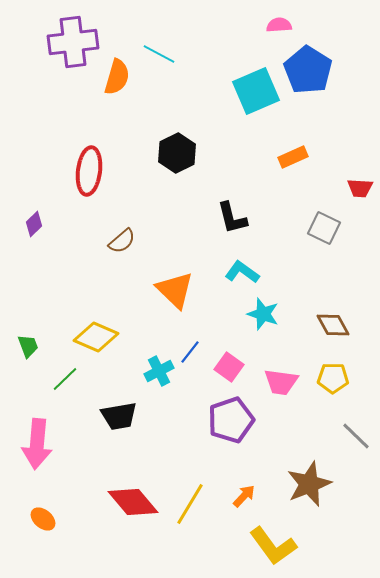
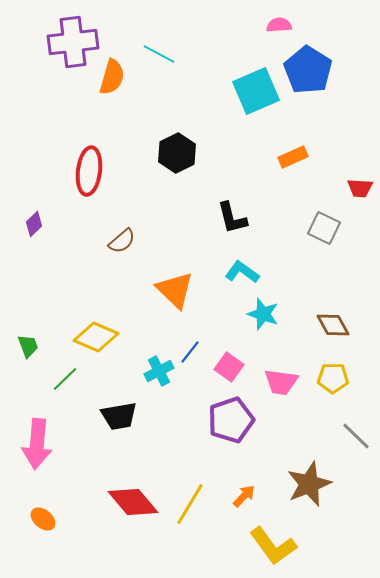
orange semicircle: moved 5 px left
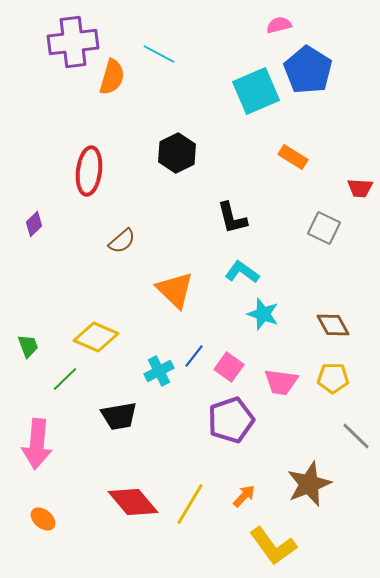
pink semicircle: rotated 10 degrees counterclockwise
orange rectangle: rotated 56 degrees clockwise
blue line: moved 4 px right, 4 px down
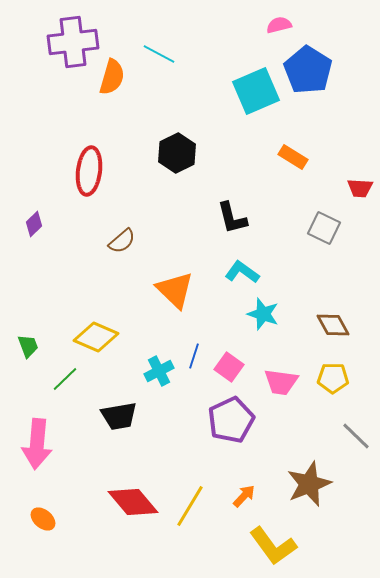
blue line: rotated 20 degrees counterclockwise
purple pentagon: rotated 6 degrees counterclockwise
yellow line: moved 2 px down
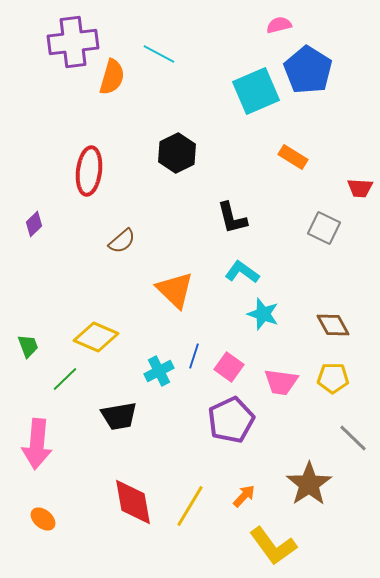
gray line: moved 3 px left, 2 px down
brown star: rotated 12 degrees counterclockwise
red diamond: rotated 30 degrees clockwise
